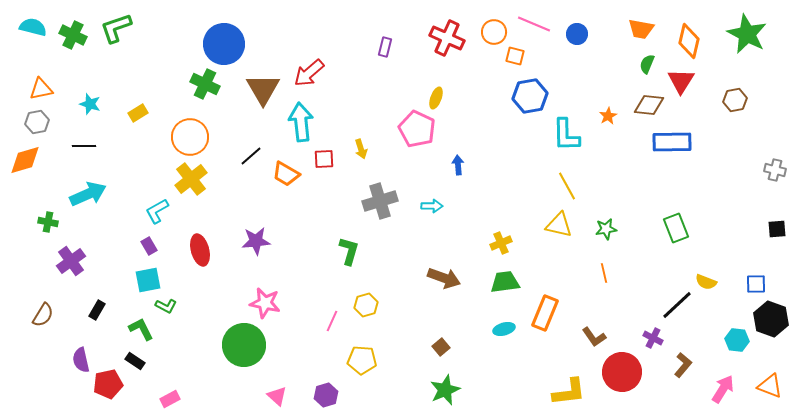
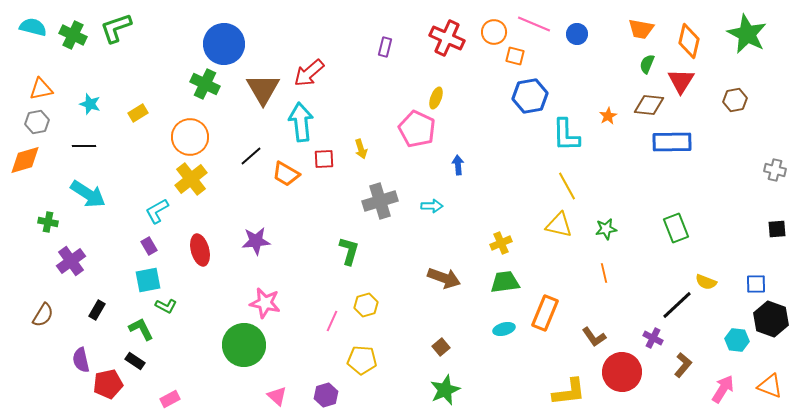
cyan arrow at (88, 194): rotated 57 degrees clockwise
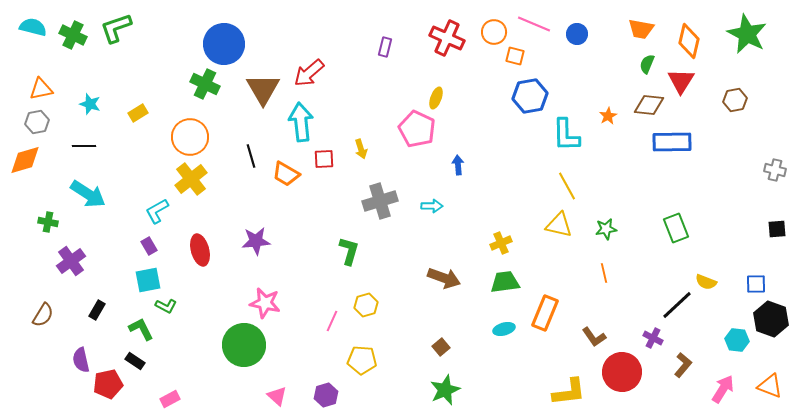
black line at (251, 156): rotated 65 degrees counterclockwise
